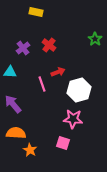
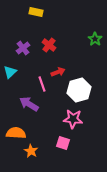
cyan triangle: rotated 48 degrees counterclockwise
purple arrow: moved 16 px right; rotated 18 degrees counterclockwise
orange star: moved 1 px right, 1 px down
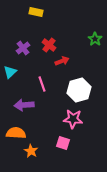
red arrow: moved 4 px right, 11 px up
purple arrow: moved 5 px left, 1 px down; rotated 36 degrees counterclockwise
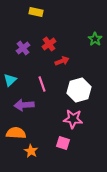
red cross: moved 1 px up; rotated 16 degrees clockwise
cyan triangle: moved 8 px down
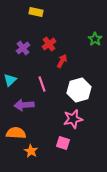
red arrow: rotated 40 degrees counterclockwise
pink star: rotated 18 degrees counterclockwise
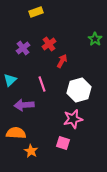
yellow rectangle: rotated 32 degrees counterclockwise
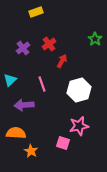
pink star: moved 6 px right, 7 px down
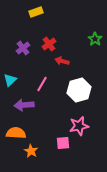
red arrow: rotated 104 degrees counterclockwise
pink line: rotated 49 degrees clockwise
pink square: rotated 24 degrees counterclockwise
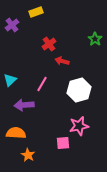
purple cross: moved 11 px left, 23 px up
orange star: moved 3 px left, 4 px down
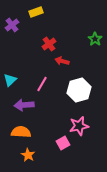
orange semicircle: moved 5 px right, 1 px up
pink square: rotated 24 degrees counterclockwise
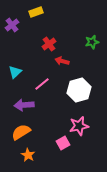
green star: moved 3 px left, 3 px down; rotated 24 degrees clockwise
cyan triangle: moved 5 px right, 8 px up
pink line: rotated 21 degrees clockwise
orange semicircle: rotated 36 degrees counterclockwise
